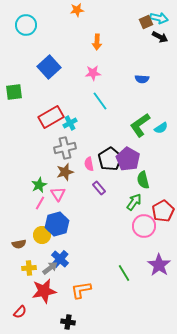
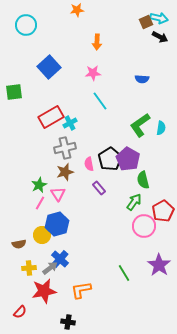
cyan semicircle: rotated 48 degrees counterclockwise
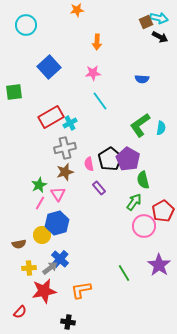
blue hexagon: moved 1 px up
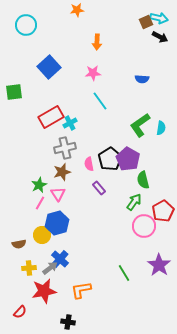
brown star: moved 3 px left
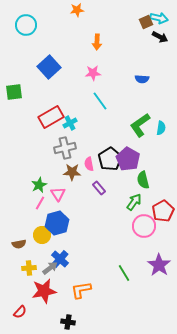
brown star: moved 10 px right; rotated 18 degrees clockwise
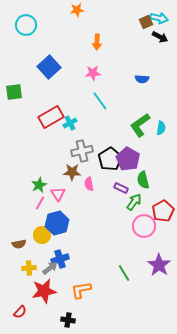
gray cross: moved 17 px right, 3 px down
pink semicircle: moved 20 px down
purple rectangle: moved 22 px right; rotated 24 degrees counterclockwise
blue cross: rotated 30 degrees clockwise
black cross: moved 2 px up
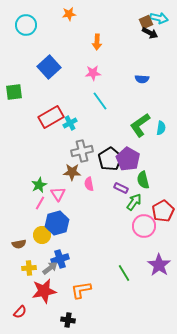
orange star: moved 8 px left, 4 px down
black arrow: moved 10 px left, 4 px up
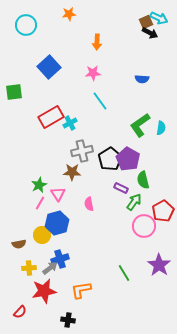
cyan arrow: rotated 12 degrees clockwise
pink semicircle: moved 20 px down
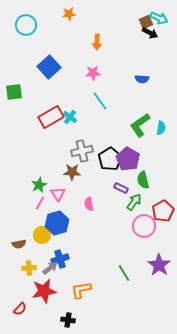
cyan cross: moved 6 px up; rotated 24 degrees counterclockwise
red semicircle: moved 3 px up
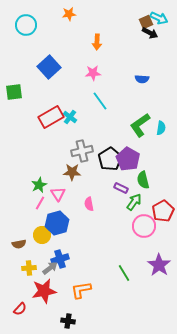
black cross: moved 1 px down
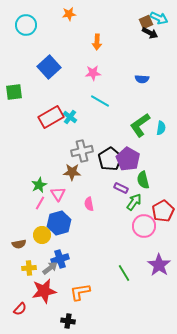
cyan line: rotated 24 degrees counterclockwise
blue hexagon: moved 2 px right
orange L-shape: moved 1 px left, 2 px down
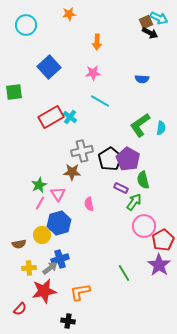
red pentagon: moved 29 px down
